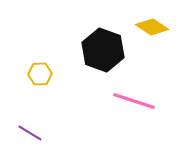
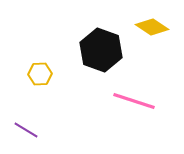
black hexagon: moved 2 px left
purple line: moved 4 px left, 3 px up
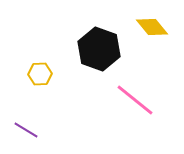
yellow diamond: rotated 16 degrees clockwise
black hexagon: moved 2 px left, 1 px up
pink line: moved 1 px right, 1 px up; rotated 21 degrees clockwise
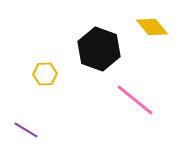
yellow hexagon: moved 5 px right
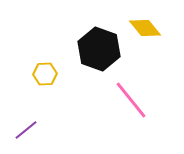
yellow diamond: moved 7 px left, 1 px down
pink line: moved 4 px left; rotated 12 degrees clockwise
purple line: rotated 70 degrees counterclockwise
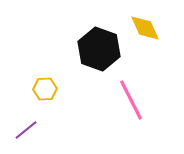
yellow diamond: rotated 16 degrees clockwise
yellow hexagon: moved 15 px down
pink line: rotated 12 degrees clockwise
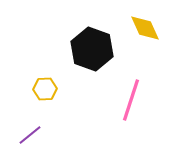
black hexagon: moved 7 px left
pink line: rotated 45 degrees clockwise
purple line: moved 4 px right, 5 px down
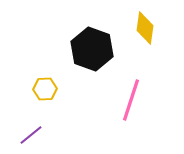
yellow diamond: rotated 32 degrees clockwise
purple line: moved 1 px right
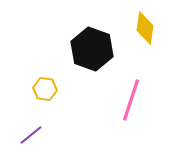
yellow hexagon: rotated 10 degrees clockwise
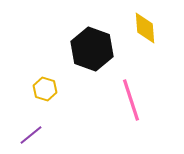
yellow diamond: rotated 12 degrees counterclockwise
yellow hexagon: rotated 10 degrees clockwise
pink line: rotated 36 degrees counterclockwise
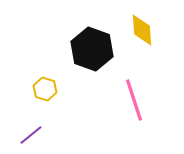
yellow diamond: moved 3 px left, 2 px down
pink line: moved 3 px right
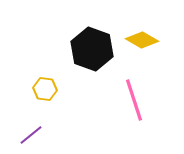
yellow diamond: moved 10 px down; rotated 56 degrees counterclockwise
yellow hexagon: rotated 10 degrees counterclockwise
